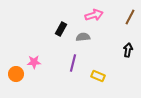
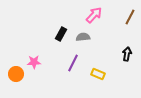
pink arrow: rotated 30 degrees counterclockwise
black rectangle: moved 5 px down
black arrow: moved 1 px left, 4 px down
purple line: rotated 12 degrees clockwise
yellow rectangle: moved 2 px up
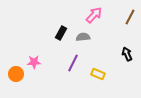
black rectangle: moved 1 px up
black arrow: rotated 32 degrees counterclockwise
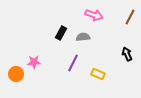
pink arrow: rotated 66 degrees clockwise
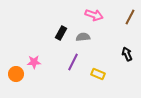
purple line: moved 1 px up
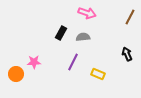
pink arrow: moved 7 px left, 2 px up
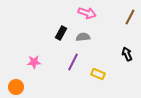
orange circle: moved 13 px down
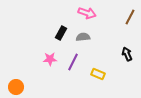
pink star: moved 16 px right, 3 px up
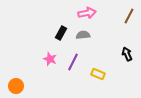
pink arrow: rotated 30 degrees counterclockwise
brown line: moved 1 px left, 1 px up
gray semicircle: moved 2 px up
pink star: rotated 24 degrees clockwise
orange circle: moved 1 px up
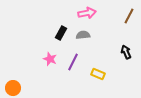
black arrow: moved 1 px left, 2 px up
orange circle: moved 3 px left, 2 px down
